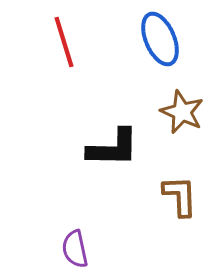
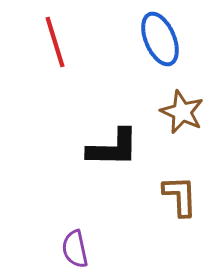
red line: moved 9 px left
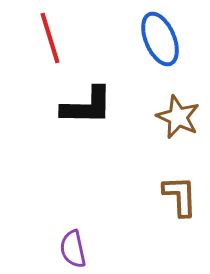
red line: moved 5 px left, 4 px up
brown star: moved 4 px left, 5 px down
black L-shape: moved 26 px left, 42 px up
purple semicircle: moved 2 px left
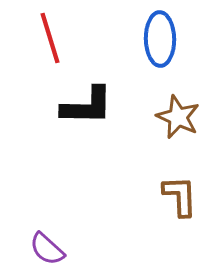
blue ellipse: rotated 22 degrees clockwise
purple semicircle: moved 26 px left; rotated 36 degrees counterclockwise
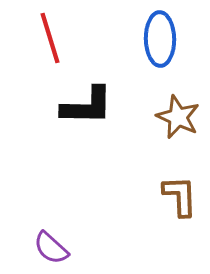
purple semicircle: moved 4 px right, 1 px up
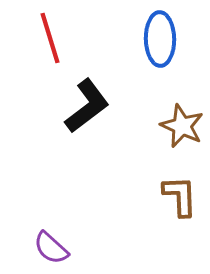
black L-shape: rotated 38 degrees counterclockwise
brown star: moved 4 px right, 9 px down
